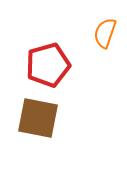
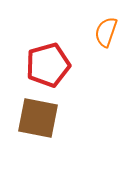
orange semicircle: moved 1 px right, 1 px up
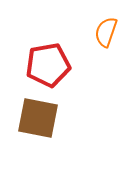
red pentagon: rotated 6 degrees clockwise
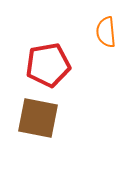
orange semicircle: rotated 24 degrees counterclockwise
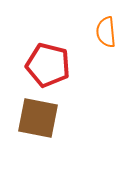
red pentagon: rotated 24 degrees clockwise
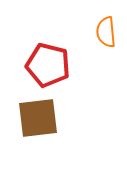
brown square: rotated 18 degrees counterclockwise
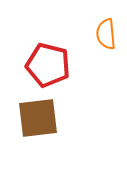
orange semicircle: moved 2 px down
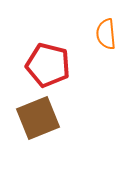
brown square: rotated 15 degrees counterclockwise
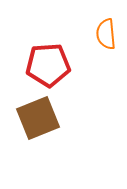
red pentagon: rotated 18 degrees counterclockwise
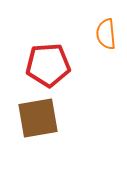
brown square: rotated 12 degrees clockwise
